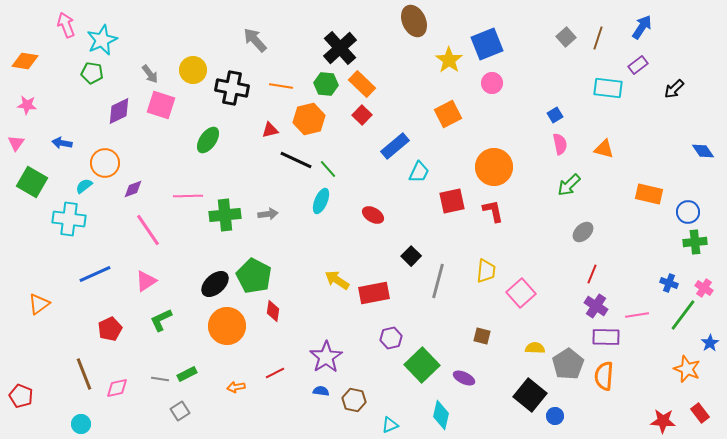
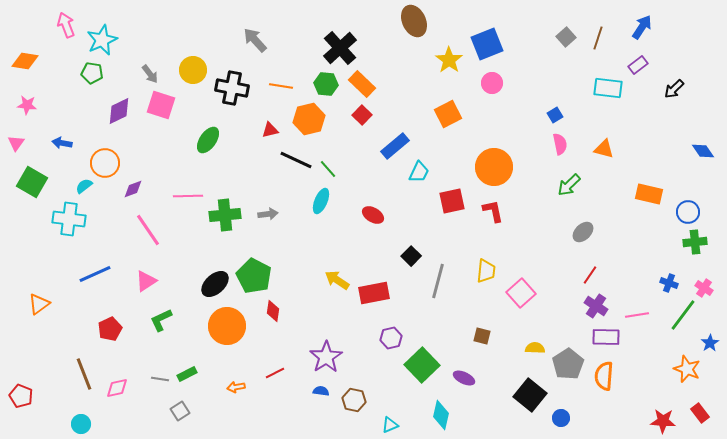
red line at (592, 274): moved 2 px left, 1 px down; rotated 12 degrees clockwise
blue circle at (555, 416): moved 6 px right, 2 px down
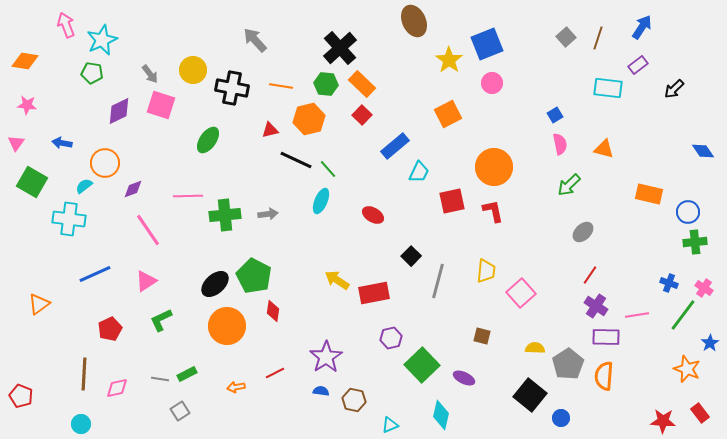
brown line at (84, 374): rotated 24 degrees clockwise
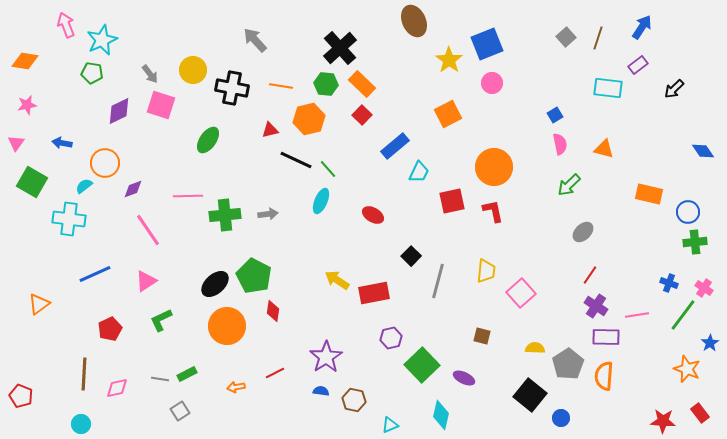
pink star at (27, 105): rotated 18 degrees counterclockwise
